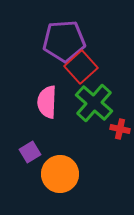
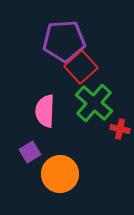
pink semicircle: moved 2 px left, 9 px down
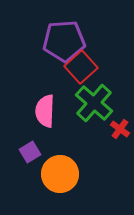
red cross: rotated 24 degrees clockwise
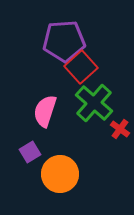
pink semicircle: rotated 16 degrees clockwise
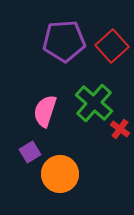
red square: moved 31 px right, 21 px up
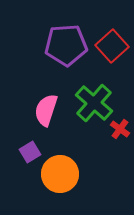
purple pentagon: moved 2 px right, 4 px down
pink semicircle: moved 1 px right, 1 px up
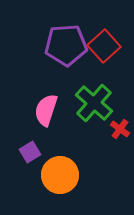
red square: moved 8 px left
orange circle: moved 1 px down
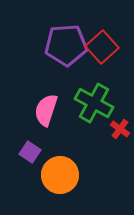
red square: moved 2 px left, 1 px down
green cross: rotated 12 degrees counterclockwise
purple square: rotated 25 degrees counterclockwise
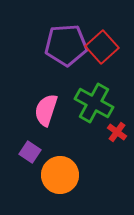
red cross: moved 3 px left, 3 px down
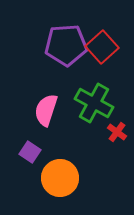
orange circle: moved 3 px down
